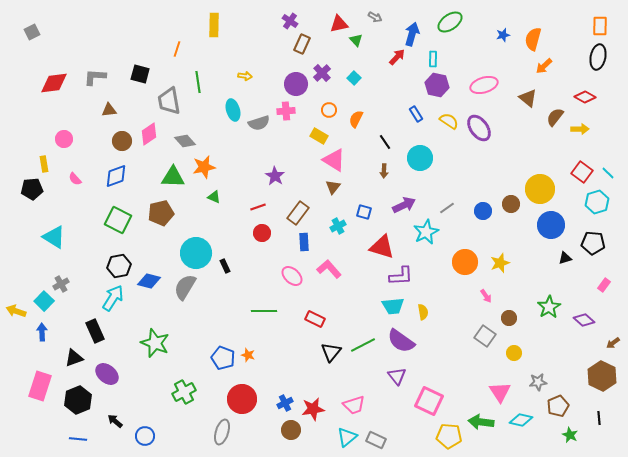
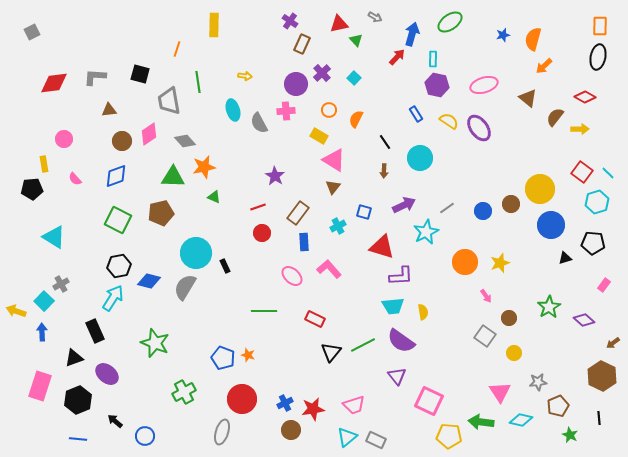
gray semicircle at (259, 123): rotated 80 degrees clockwise
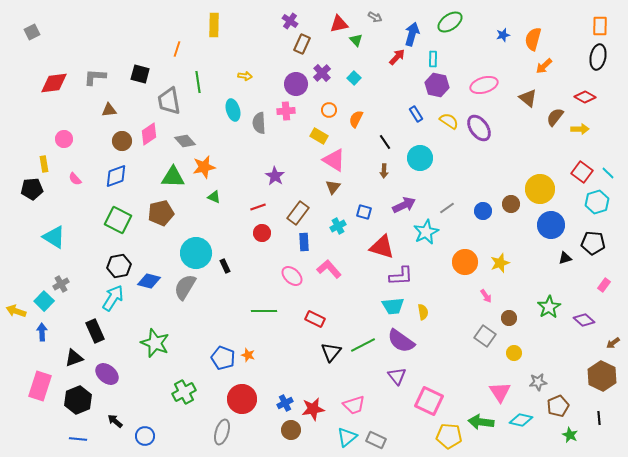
gray semicircle at (259, 123): rotated 25 degrees clockwise
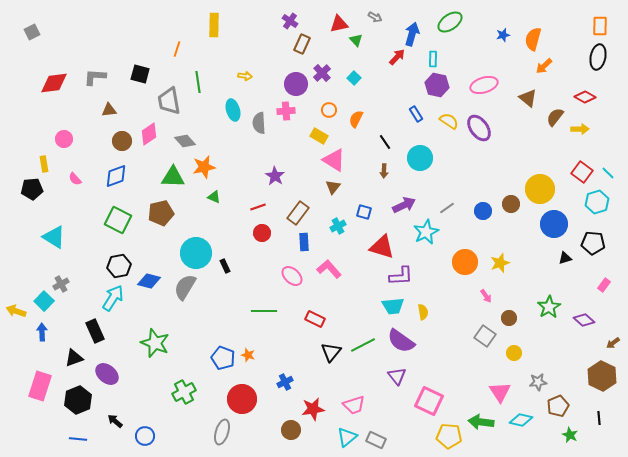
blue circle at (551, 225): moved 3 px right, 1 px up
blue cross at (285, 403): moved 21 px up
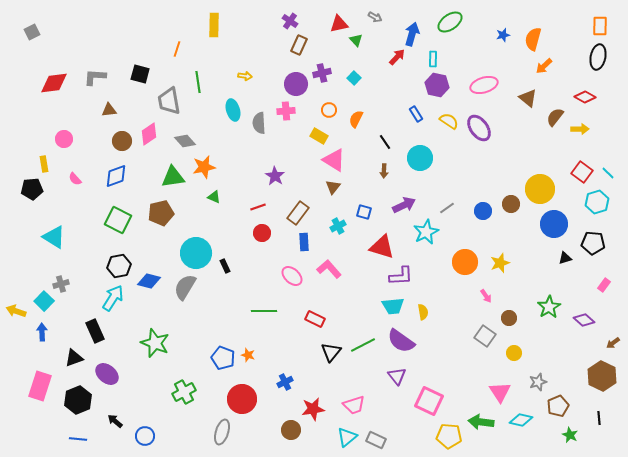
brown rectangle at (302, 44): moved 3 px left, 1 px down
purple cross at (322, 73): rotated 30 degrees clockwise
green triangle at (173, 177): rotated 10 degrees counterclockwise
gray cross at (61, 284): rotated 14 degrees clockwise
gray star at (538, 382): rotated 12 degrees counterclockwise
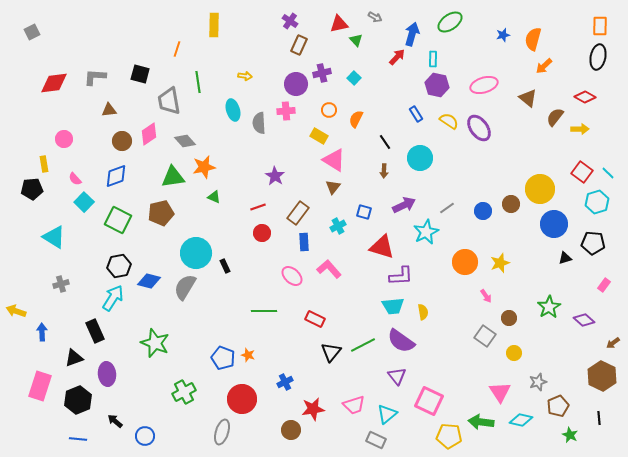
cyan square at (44, 301): moved 40 px right, 99 px up
purple ellipse at (107, 374): rotated 45 degrees clockwise
cyan triangle at (347, 437): moved 40 px right, 23 px up
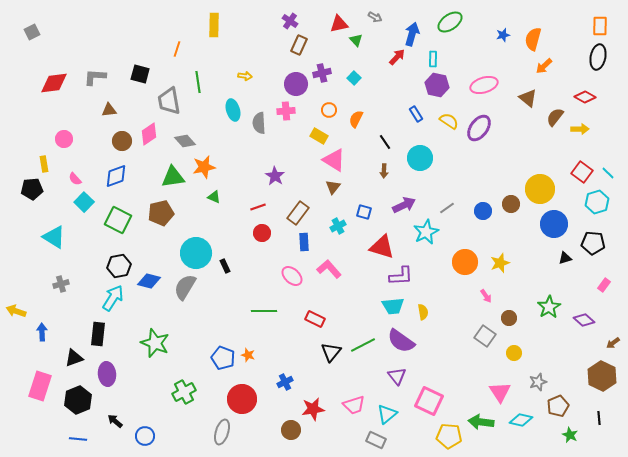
purple ellipse at (479, 128): rotated 72 degrees clockwise
black rectangle at (95, 331): moved 3 px right, 3 px down; rotated 30 degrees clockwise
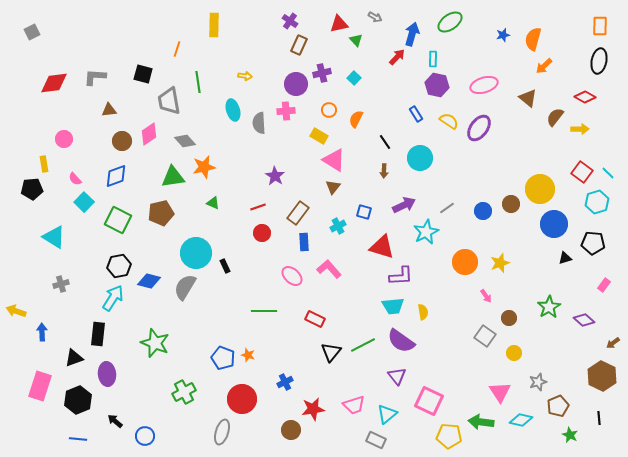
black ellipse at (598, 57): moved 1 px right, 4 px down
black square at (140, 74): moved 3 px right
green triangle at (214, 197): moved 1 px left, 6 px down
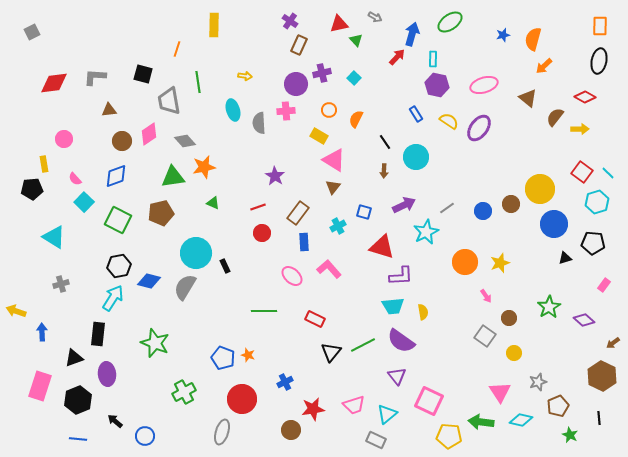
cyan circle at (420, 158): moved 4 px left, 1 px up
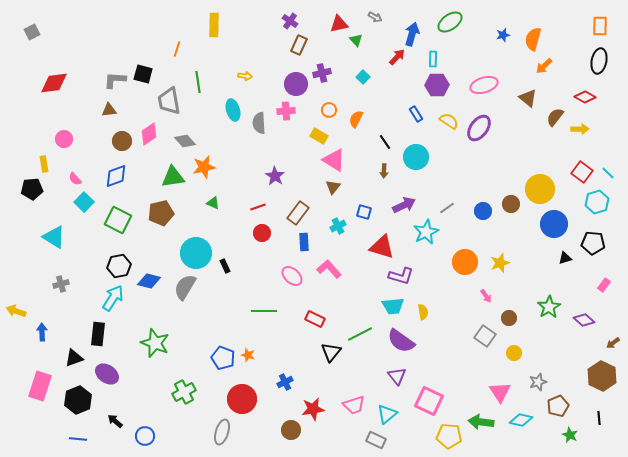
gray L-shape at (95, 77): moved 20 px right, 3 px down
cyan square at (354, 78): moved 9 px right, 1 px up
purple hexagon at (437, 85): rotated 15 degrees counterclockwise
purple L-shape at (401, 276): rotated 20 degrees clockwise
green line at (363, 345): moved 3 px left, 11 px up
purple ellipse at (107, 374): rotated 50 degrees counterclockwise
